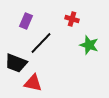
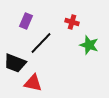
red cross: moved 3 px down
black trapezoid: moved 1 px left
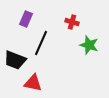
purple rectangle: moved 2 px up
black line: rotated 20 degrees counterclockwise
black trapezoid: moved 3 px up
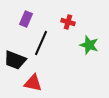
red cross: moved 4 px left
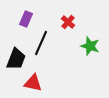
red cross: rotated 24 degrees clockwise
green star: moved 1 px right, 1 px down
black trapezoid: moved 1 px right, 1 px up; rotated 90 degrees counterclockwise
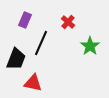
purple rectangle: moved 1 px left, 1 px down
green star: rotated 18 degrees clockwise
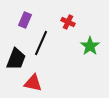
red cross: rotated 16 degrees counterclockwise
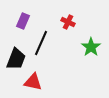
purple rectangle: moved 2 px left, 1 px down
green star: moved 1 px right, 1 px down
red triangle: moved 1 px up
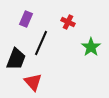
purple rectangle: moved 3 px right, 2 px up
red triangle: rotated 36 degrees clockwise
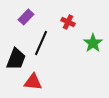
purple rectangle: moved 2 px up; rotated 21 degrees clockwise
green star: moved 2 px right, 4 px up
red triangle: rotated 42 degrees counterclockwise
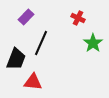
red cross: moved 10 px right, 4 px up
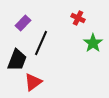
purple rectangle: moved 3 px left, 6 px down
black trapezoid: moved 1 px right, 1 px down
red triangle: rotated 42 degrees counterclockwise
